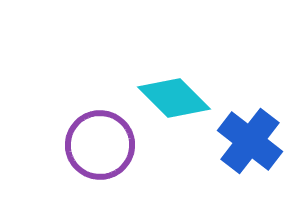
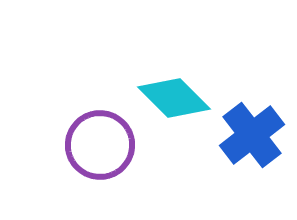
blue cross: moved 2 px right, 6 px up; rotated 14 degrees clockwise
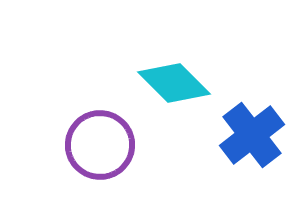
cyan diamond: moved 15 px up
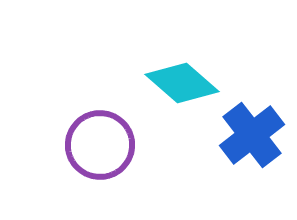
cyan diamond: moved 8 px right; rotated 4 degrees counterclockwise
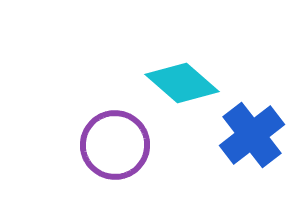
purple circle: moved 15 px right
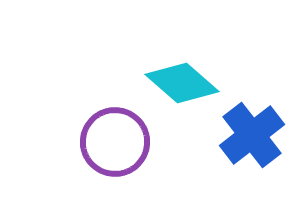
purple circle: moved 3 px up
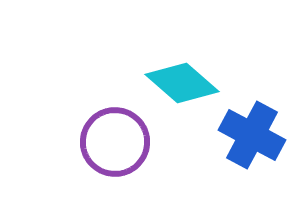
blue cross: rotated 24 degrees counterclockwise
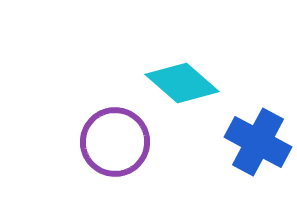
blue cross: moved 6 px right, 7 px down
